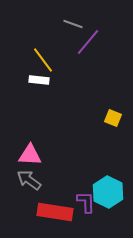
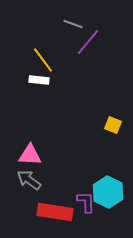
yellow square: moved 7 px down
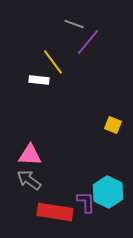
gray line: moved 1 px right
yellow line: moved 10 px right, 2 px down
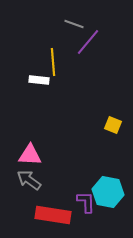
yellow line: rotated 32 degrees clockwise
cyan hexagon: rotated 16 degrees counterclockwise
red rectangle: moved 2 px left, 3 px down
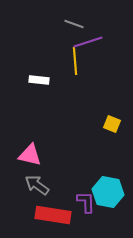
purple line: rotated 32 degrees clockwise
yellow line: moved 22 px right, 1 px up
yellow square: moved 1 px left, 1 px up
pink triangle: rotated 10 degrees clockwise
gray arrow: moved 8 px right, 5 px down
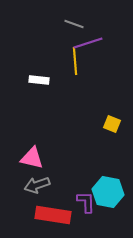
purple line: moved 1 px down
pink triangle: moved 2 px right, 3 px down
gray arrow: rotated 55 degrees counterclockwise
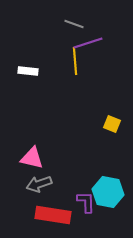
white rectangle: moved 11 px left, 9 px up
gray arrow: moved 2 px right, 1 px up
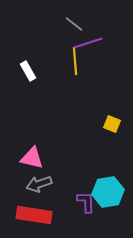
gray line: rotated 18 degrees clockwise
white rectangle: rotated 54 degrees clockwise
cyan hexagon: rotated 20 degrees counterclockwise
red rectangle: moved 19 px left
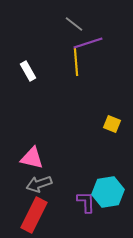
yellow line: moved 1 px right, 1 px down
red rectangle: rotated 72 degrees counterclockwise
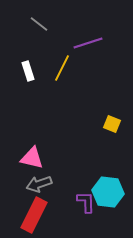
gray line: moved 35 px left
yellow line: moved 14 px left, 6 px down; rotated 32 degrees clockwise
white rectangle: rotated 12 degrees clockwise
cyan hexagon: rotated 16 degrees clockwise
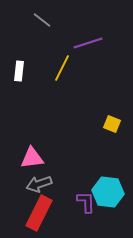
gray line: moved 3 px right, 4 px up
white rectangle: moved 9 px left; rotated 24 degrees clockwise
pink triangle: rotated 20 degrees counterclockwise
red rectangle: moved 5 px right, 2 px up
